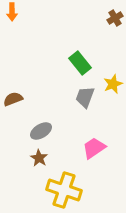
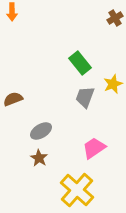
yellow cross: moved 13 px right; rotated 24 degrees clockwise
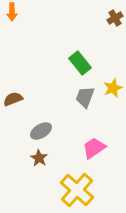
yellow star: moved 4 px down
